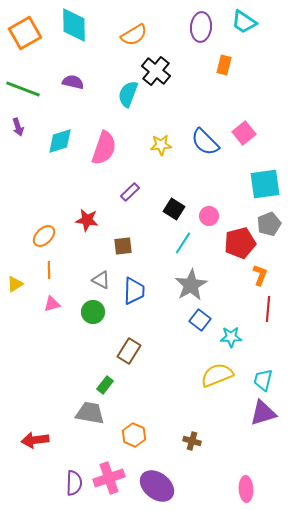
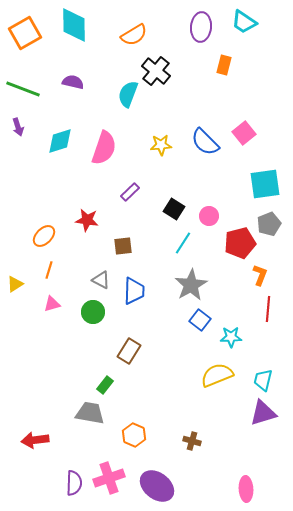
orange line at (49, 270): rotated 18 degrees clockwise
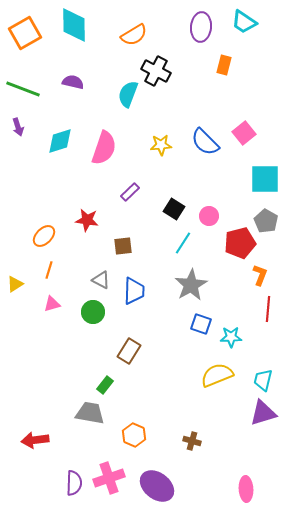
black cross at (156, 71): rotated 12 degrees counterclockwise
cyan square at (265, 184): moved 5 px up; rotated 8 degrees clockwise
gray pentagon at (269, 224): moved 3 px left, 3 px up; rotated 20 degrees counterclockwise
blue square at (200, 320): moved 1 px right, 4 px down; rotated 20 degrees counterclockwise
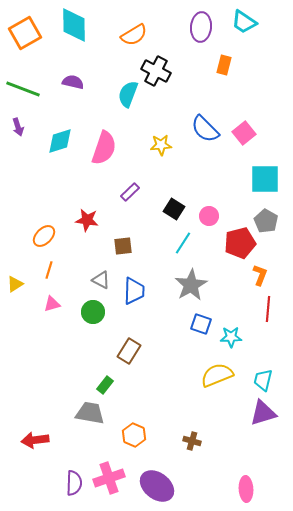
blue semicircle at (205, 142): moved 13 px up
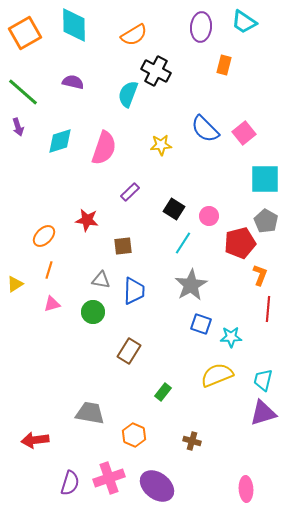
green line at (23, 89): moved 3 px down; rotated 20 degrees clockwise
gray triangle at (101, 280): rotated 18 degrees counterclockwise
green rectangle at (105, 385): moved 58 px right, 7 px down
purple semicircle at (74, 483): moved 4 px left; rotated 15 degrees clockwise
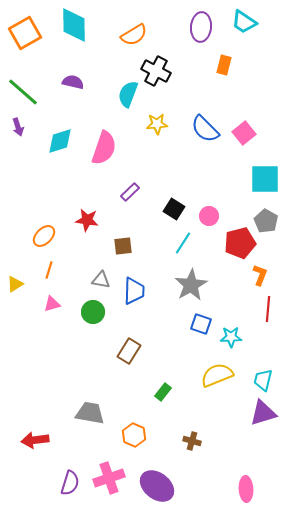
yellow star at (161, 145): moved 4 px left, 21 px up
